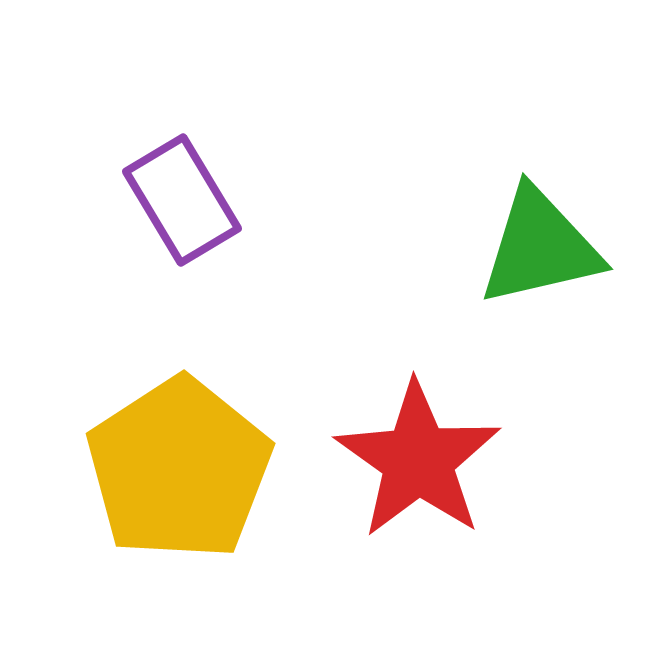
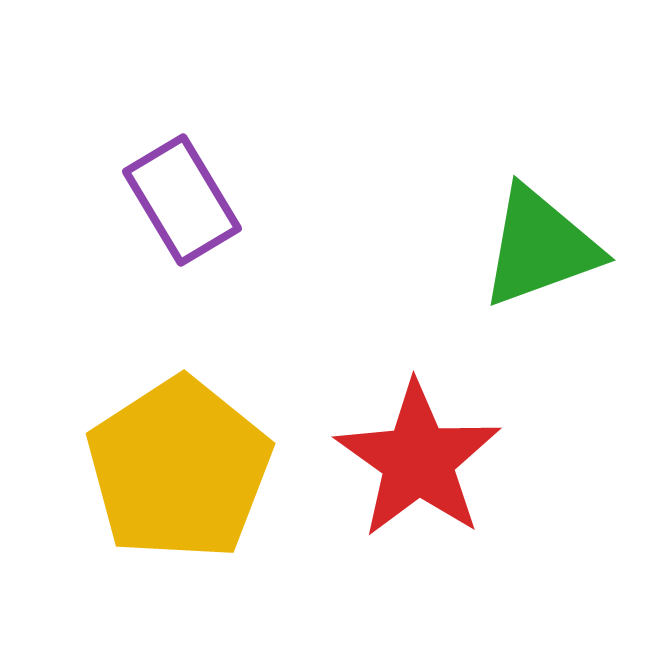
green triangle: rotated 7 degrees counterclockwise
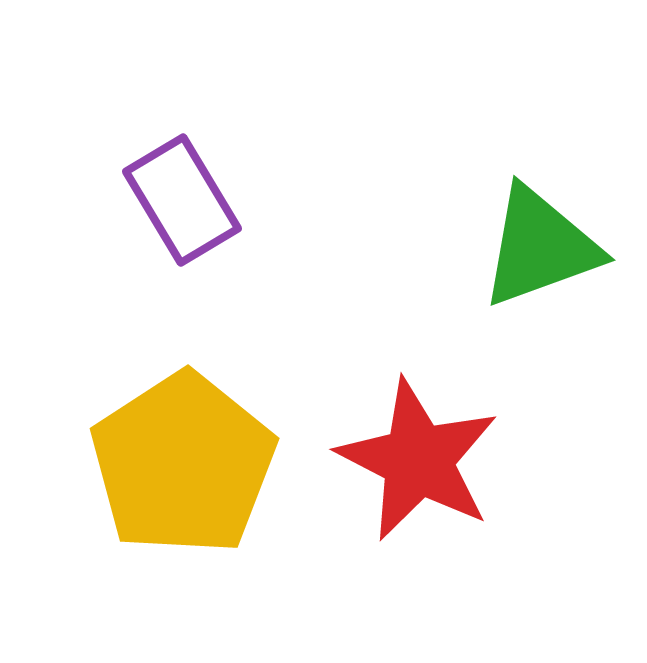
red star: rotated 8 degrees counterclockwise
yellow pentagon: moved 4 px right, 5 px up
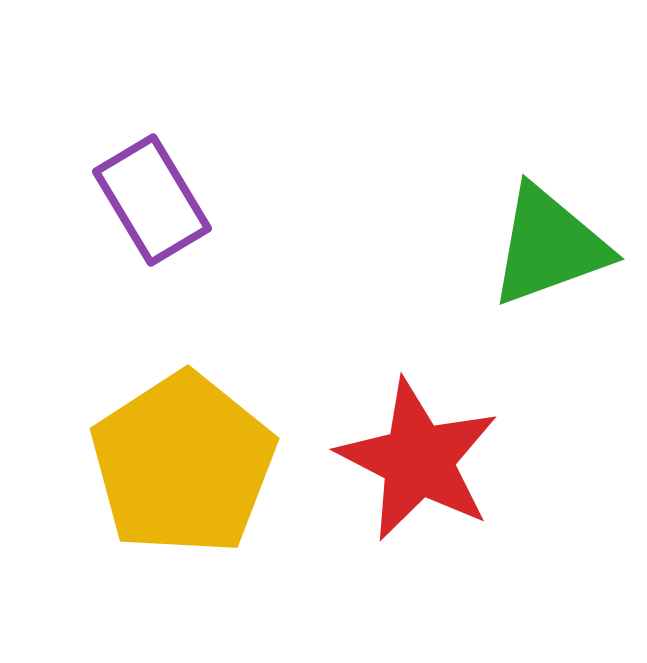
purple rectangle: moved 30 px left
green triangle: moved 9 px right, 1 px up
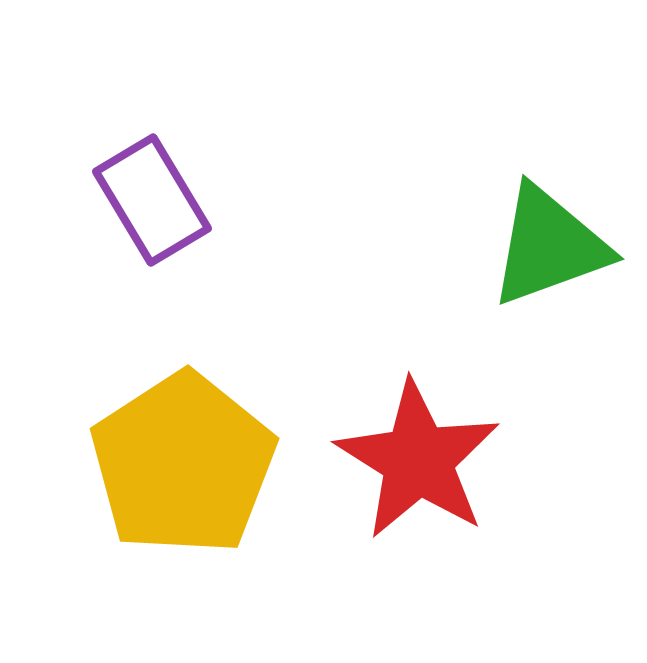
red star: rotated 5 degrees clockwise
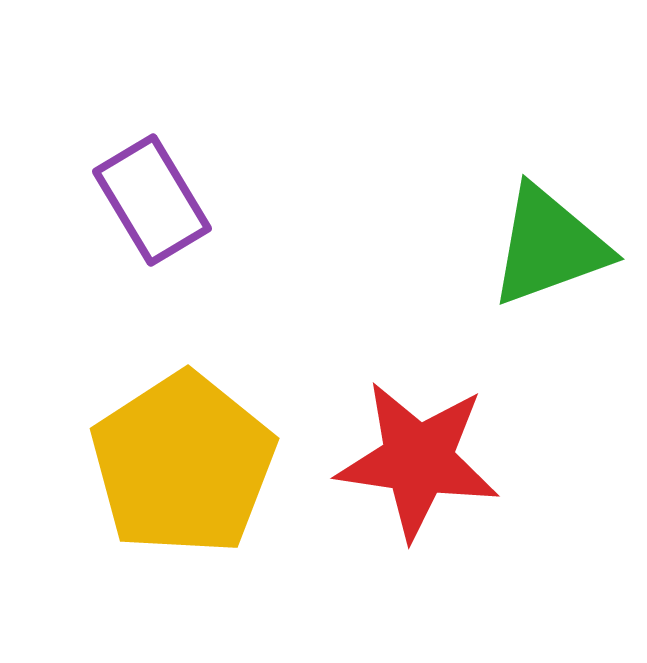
red star: rotated 24 degrees counterclockwise
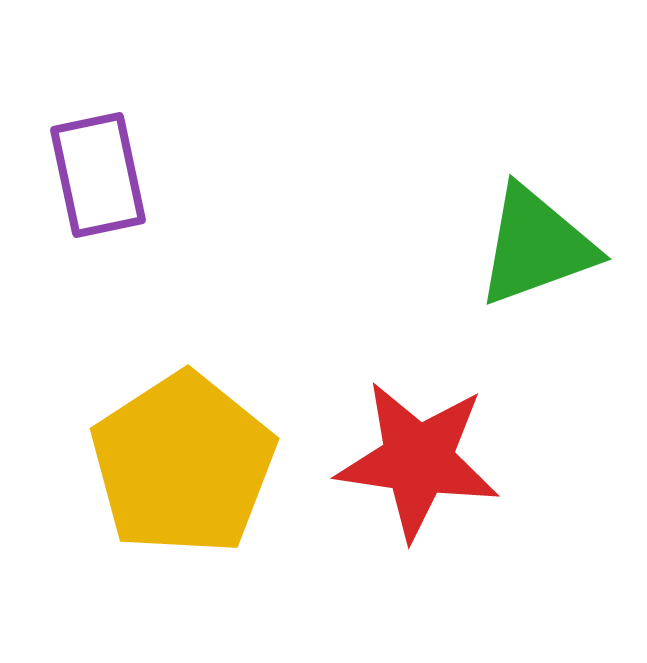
purple rectangle: moved 54 px left, 25 px up; rotated 19 degrees clockwise
green triangle: moved 13 px left
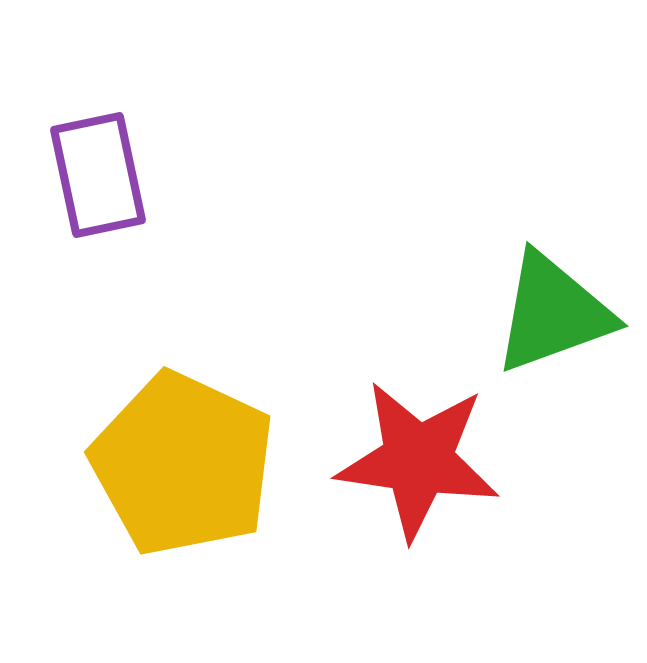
green triangle: moved 17 px right, 67 px down
yellow pentagon: rotated 14 degrees counterclockwise
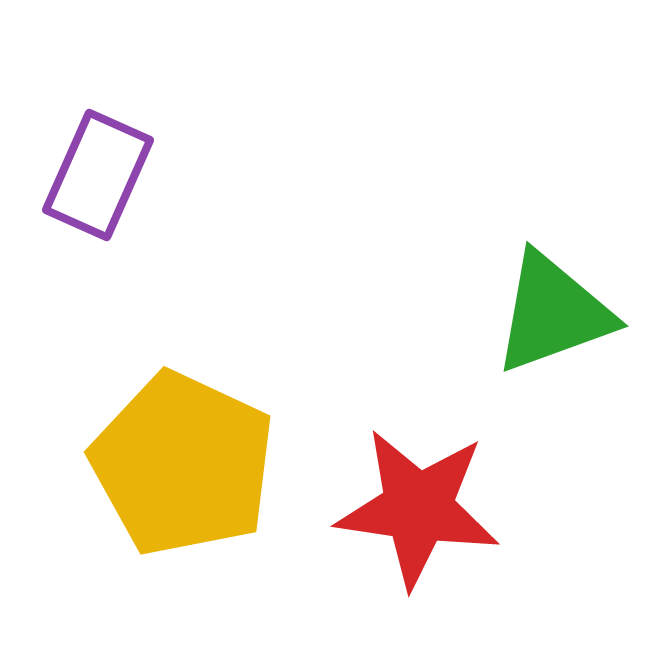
purple rectangle: rotated 36 degrees clockwise
red star: moved 48 px down
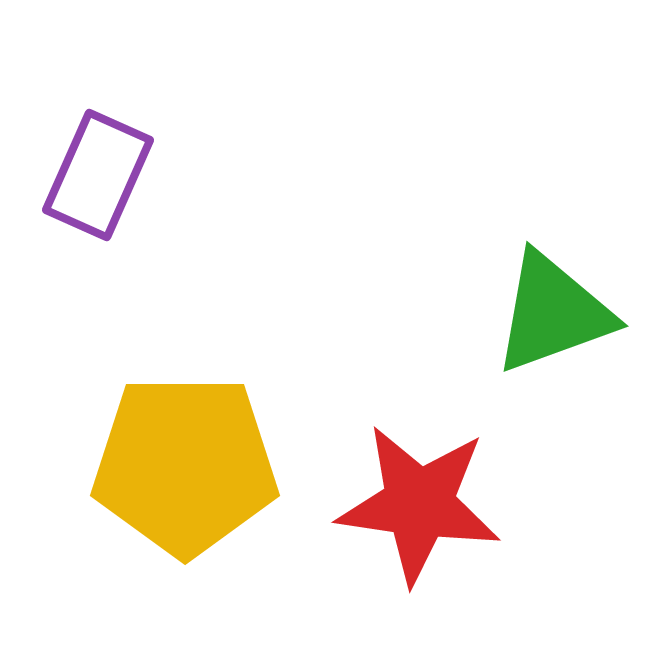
yellow pentagon: moved 2 px right, 1 px down; rotated 25 degrees counterclockwise
red star: moved 1 px right, 4 px up
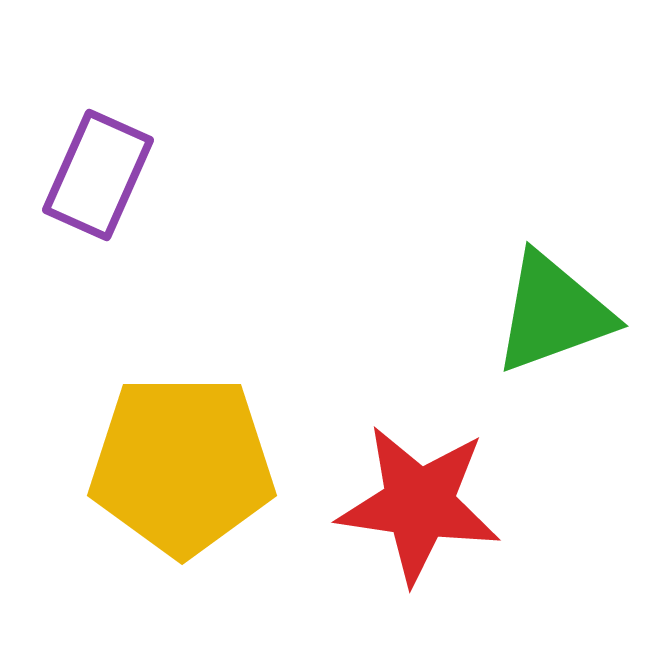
yellow pentagon: moved 3 px left
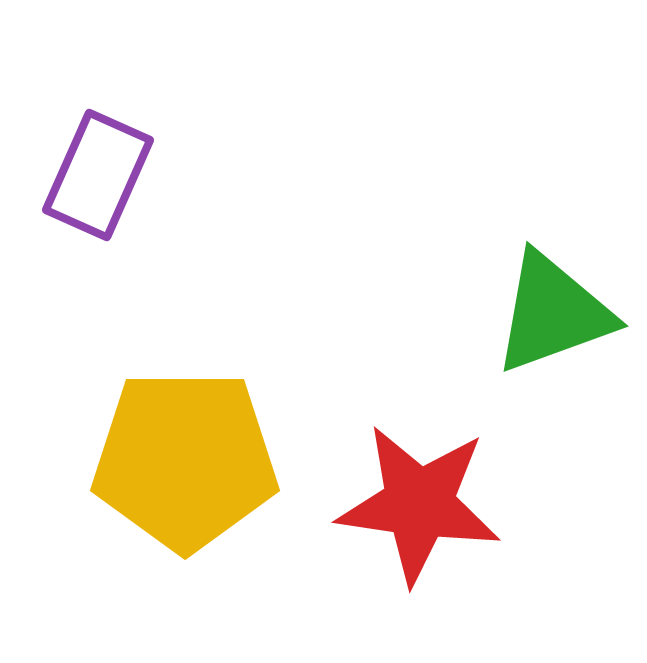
yellow pentagon: moved 3 px right, 5 px up
